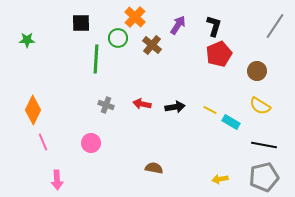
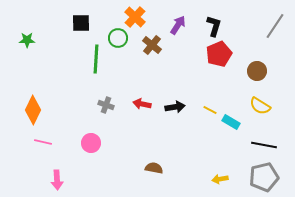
pink line: rotated 54 degrees counterclockwise
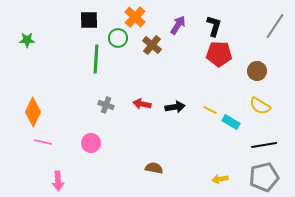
black square: moved 8 px right, 3 px up
red pentagon: rotated 25 degrees clockwise
orange diamond: moved 2 px down
black line: rotated 20 degrees counterclockwise
pink arrow: moved 1 px right, 1 px down
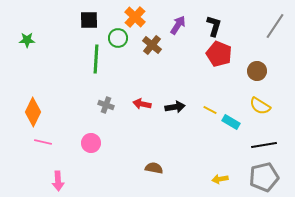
red pentagon: rotated 20 degrees clockwise
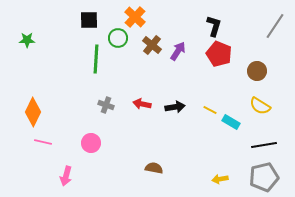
purple arrow: moved 26 px down
pink arrow: moved 8 px right, 5 px up; rotated 18 degrees clockwise
